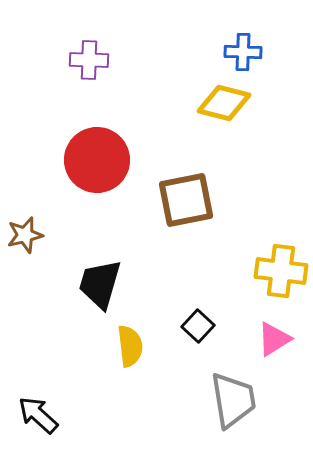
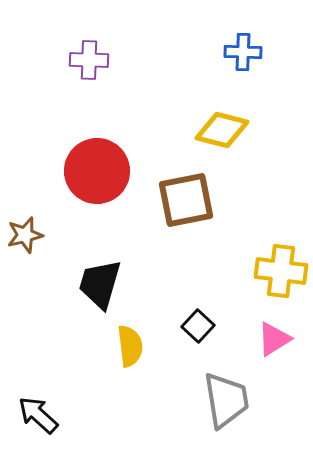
yellow diamond: moved 2 px left, 27 px down
red circle: moved 11 px down
gray trapezoid: moved 7 px left
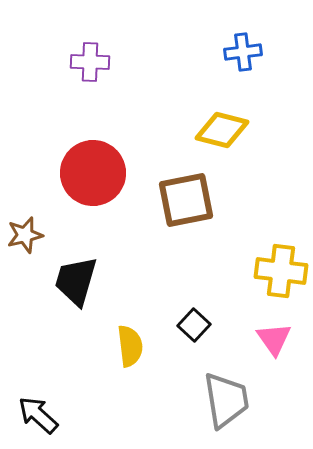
blue cross: rotated 9 degrees counterclockwise
purple cross: moved 1 px right, 2 px down
red circle: moved 4 px left, 2 px down
black trapezoid: moved 24 px left, 3 px up
black square: moved 4 px left, 1 px up
pink triangle: rotated 33 degrees counterclockwise
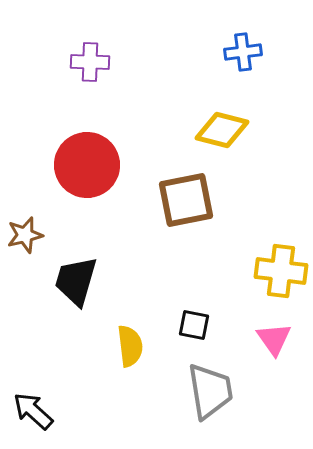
red circle: moved 6 px left, 8 px up
black square: rotated 32 degrees counterclockwise
gray trapezoid: moved 16 px left, 9 px up
black arrow: moved 5 px left, 4 px up
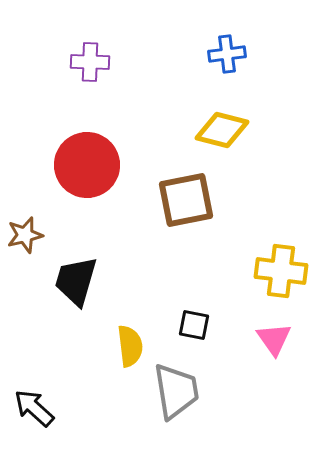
blue cross: moved 16 px left, 2 px down
gray trapezoid: moved 34 px left
black arrow: moved 1 px right, 3 px up
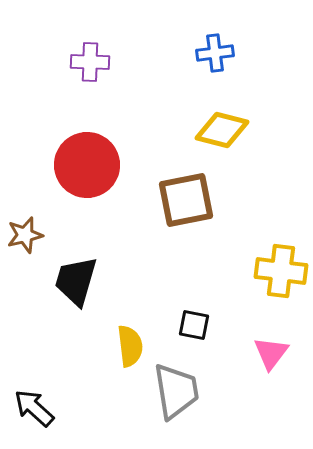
blue cross: moved 12 px left, 1 px up
pink triangle: moved 3 px left, 14 px down; rotated 12 degrees clockwise
